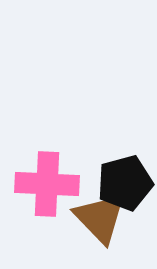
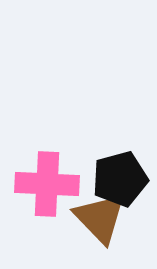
black pentagon: moved 5 px left, 4 px up
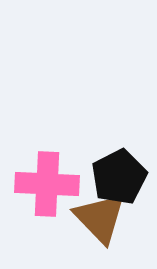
black pentagon: moved 1 px left, 2 px up; rotated 12 degrees counterclockwise
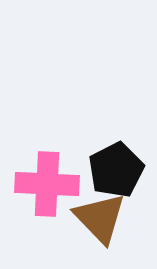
black pentagon: moved 3 px left, 7 px up
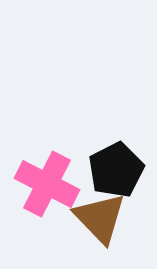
pink cross: rotated 24 degrees clockwise
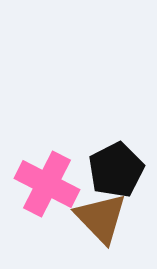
brown triangle: moved 1 px right
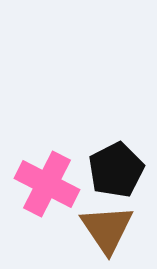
brown triangle: moved 6 px right, 11 px down; rotated 10 degrees clockwise
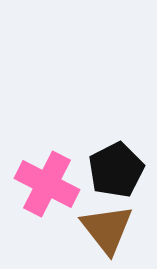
brown triangle: rotated 4 degrees counterclockwise
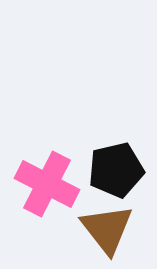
black pentagon: rotated 14 degrees clockwise
